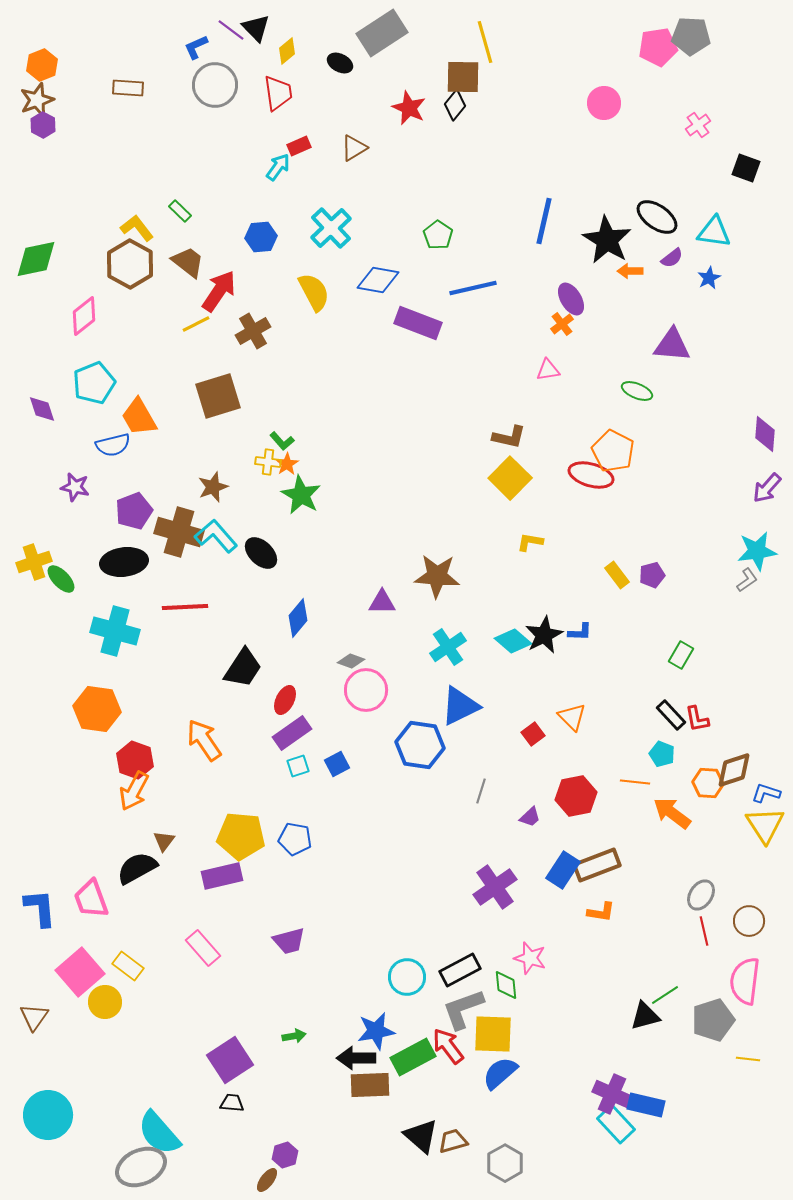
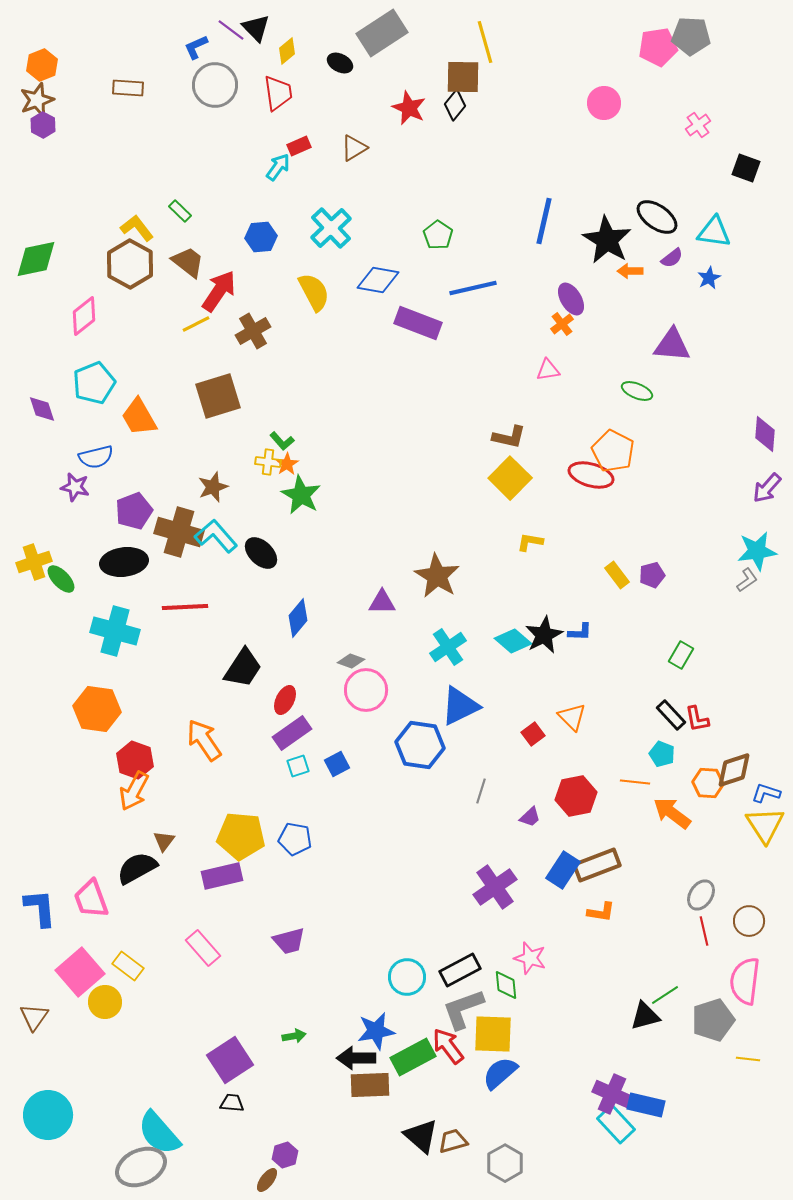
blue semicircle at (113, 445): moved 17 px left, 12 px down
brown star at (437, 576): rotated 27 degrees clockwise
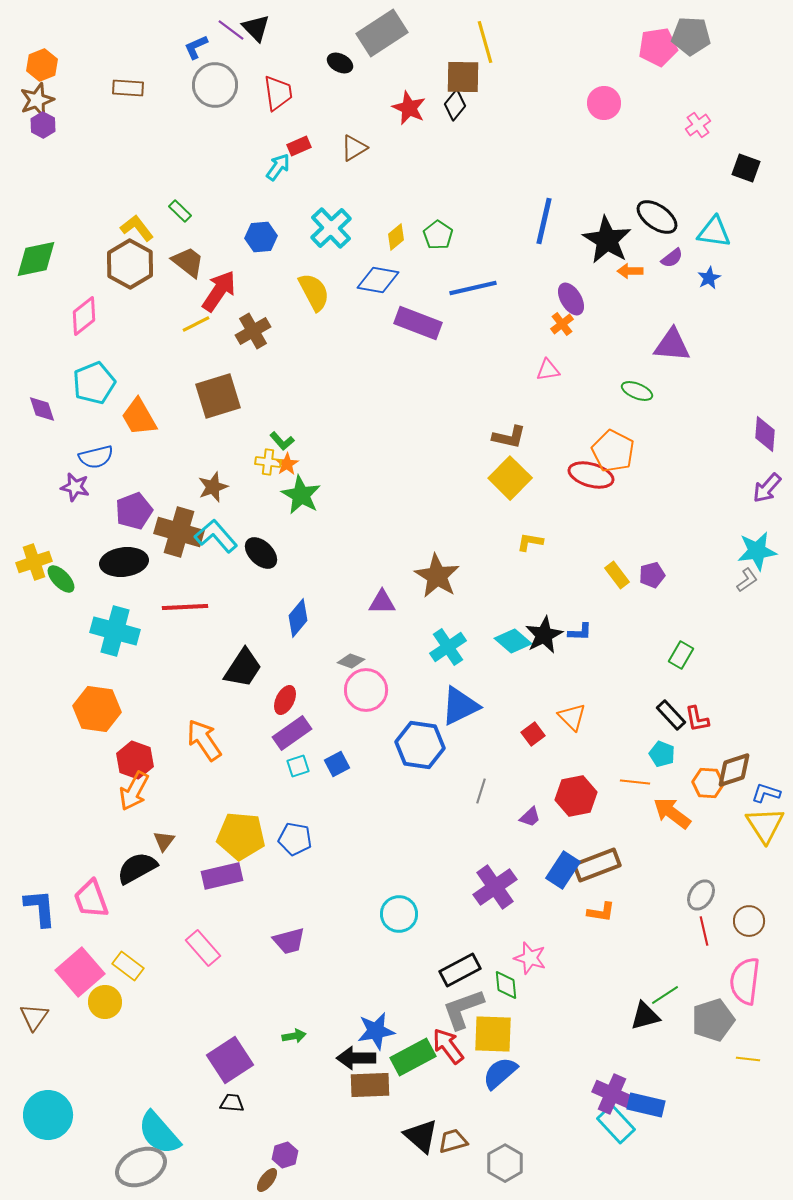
yellow diamond at (287, 51): moved 109 px right, 186 px down
cyan circle at (407, 977): moved 8 px left, 63 px up
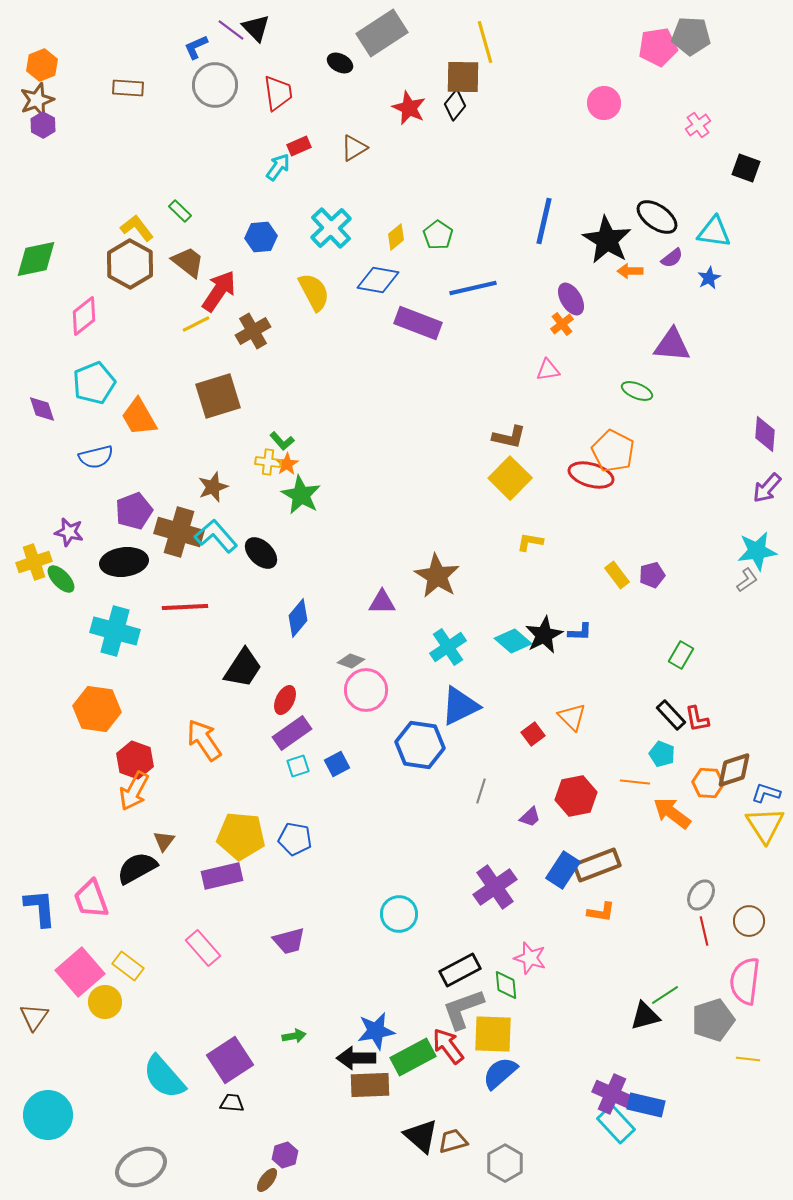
purple star at (75, 487): moved 6 px left, 45 px down
cyan semicircle at (159, 1133): moved 5 px right, 56 px up
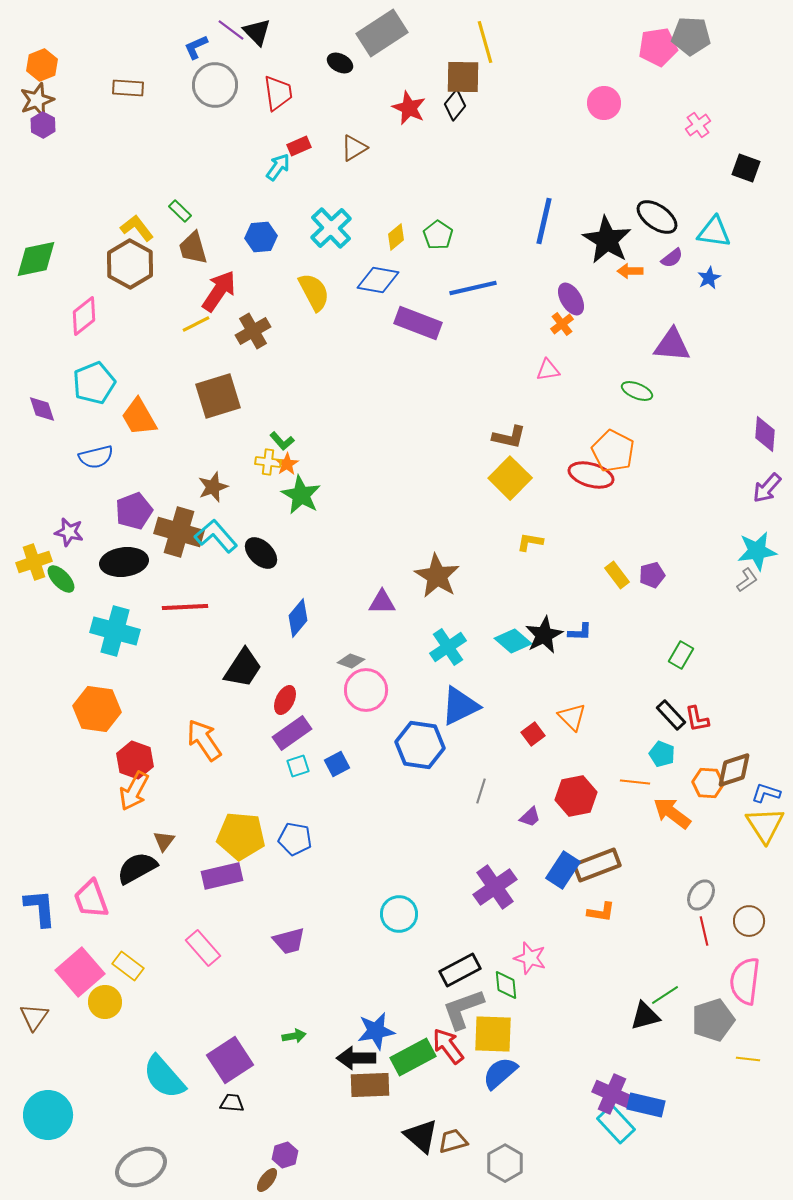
black triangle at (256, 28): moved 1 px right, 4 px down
brown trapezoid at (188, 262): moved 5 px right, 14 px up; rotated 144 degrees counterclockwise
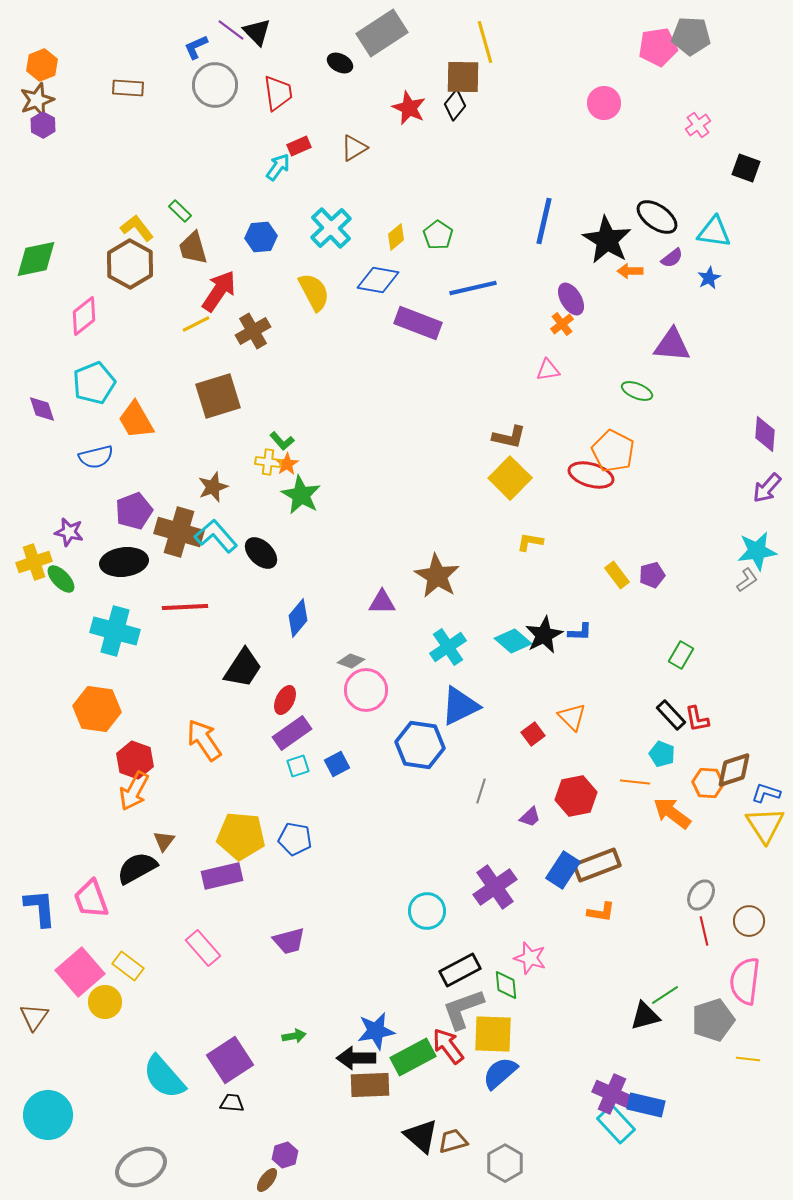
orange trapezoid at (139, 417): moved 3 px left, 3 px down
cyan circle at (399, 914): moved 28 px right, 3 px up
